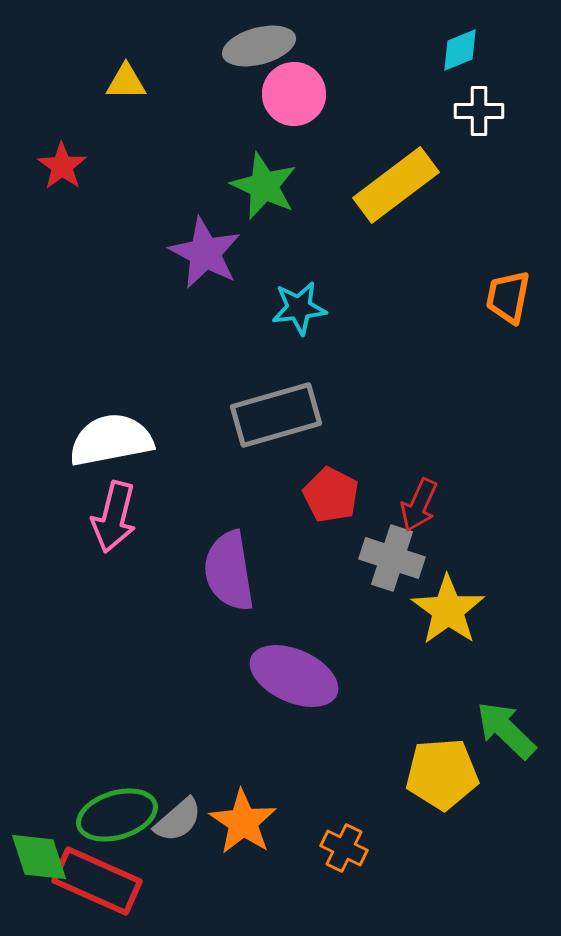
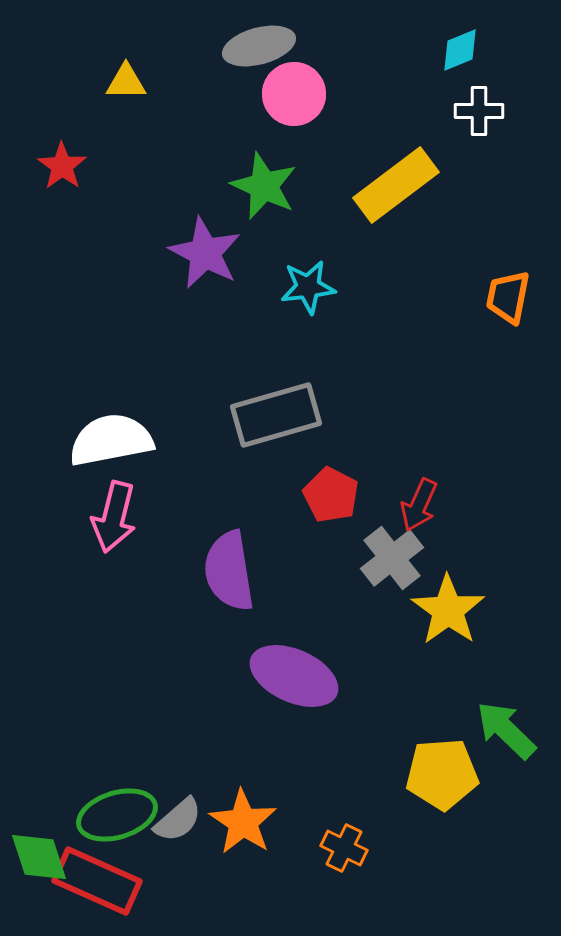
cyan star: moved 9 px right, 21 px up
gray cross: rotated 34 degrees clockwise
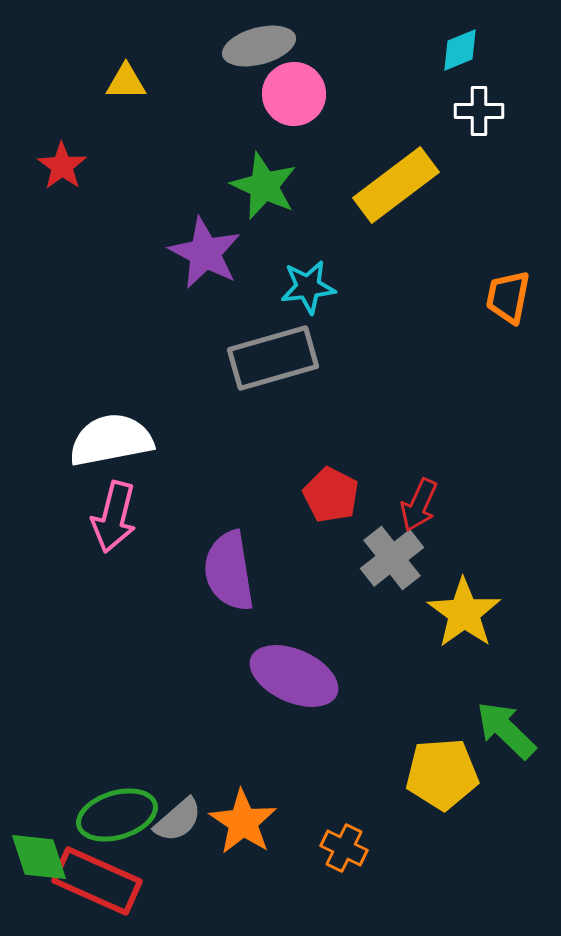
gray rectangle: moved 3 px left, 57 px up
yellow star: moved 16 px right, 3 px down
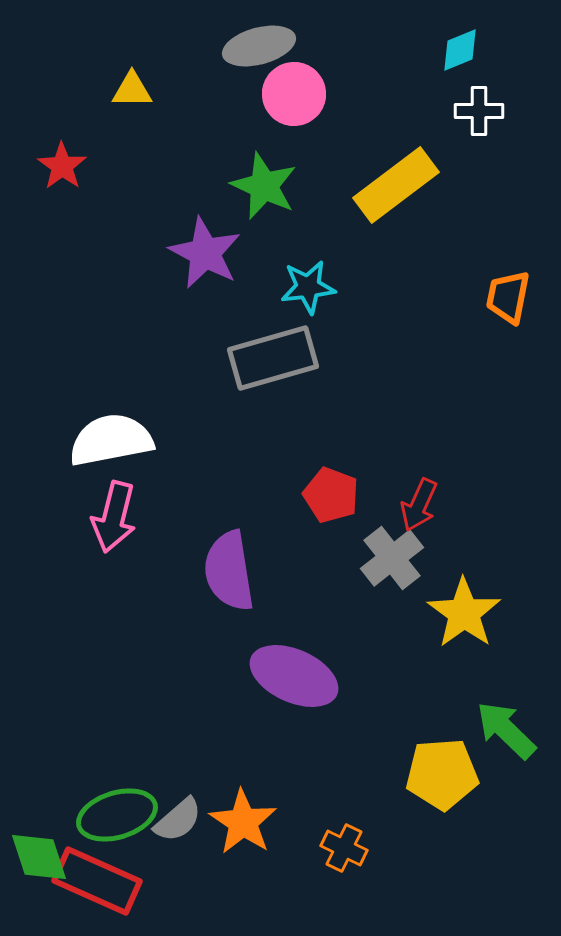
yellow triangle: moved 6 px right, 8 px down
red pentagon: rotated 6 degrees counterclockwise
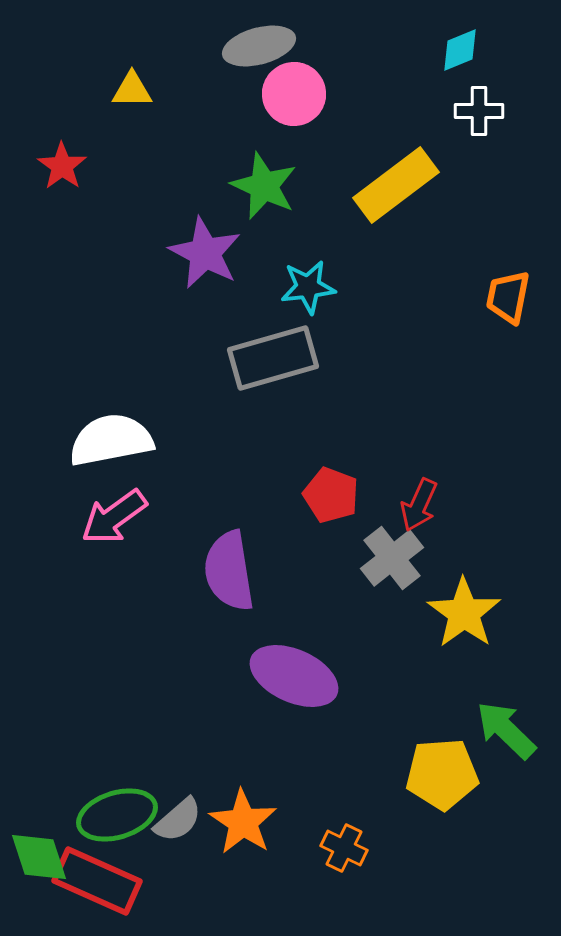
pink arrow: rotated 40 degrees clockwise
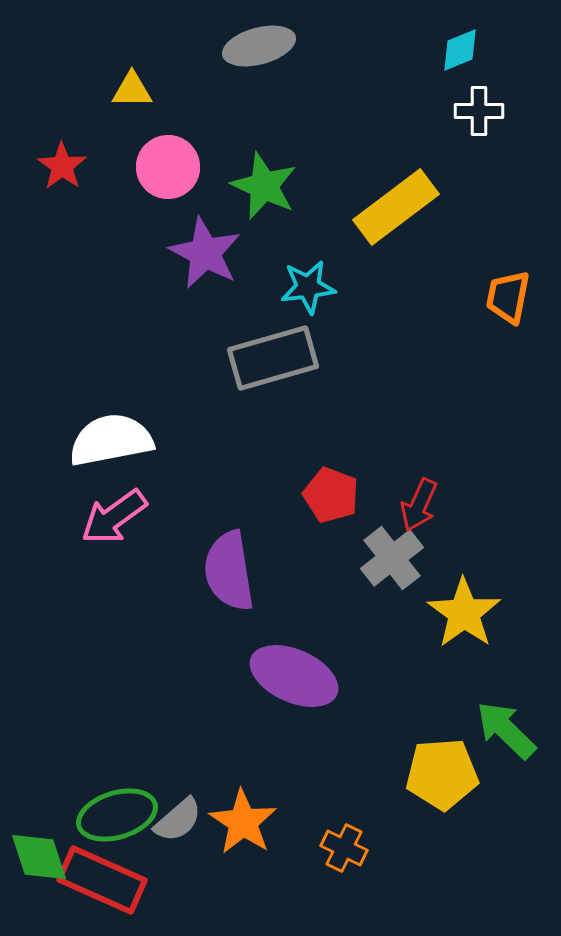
pink circle: moved 126 px left, 73 px down
yellow rectangle: moved 22 px down
red rectangle: moved 5 px right, 1 px up
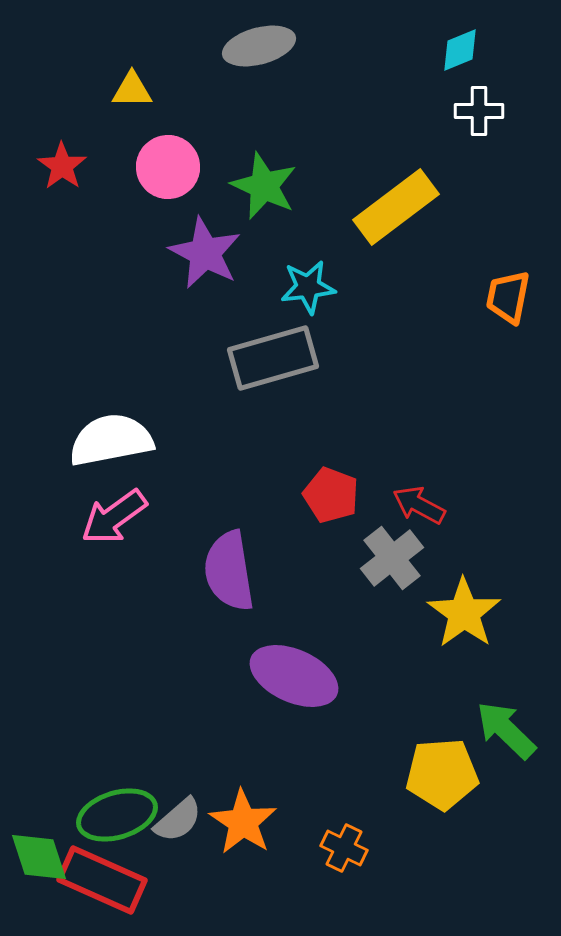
red arrow: rotated 94 degrees clockwise
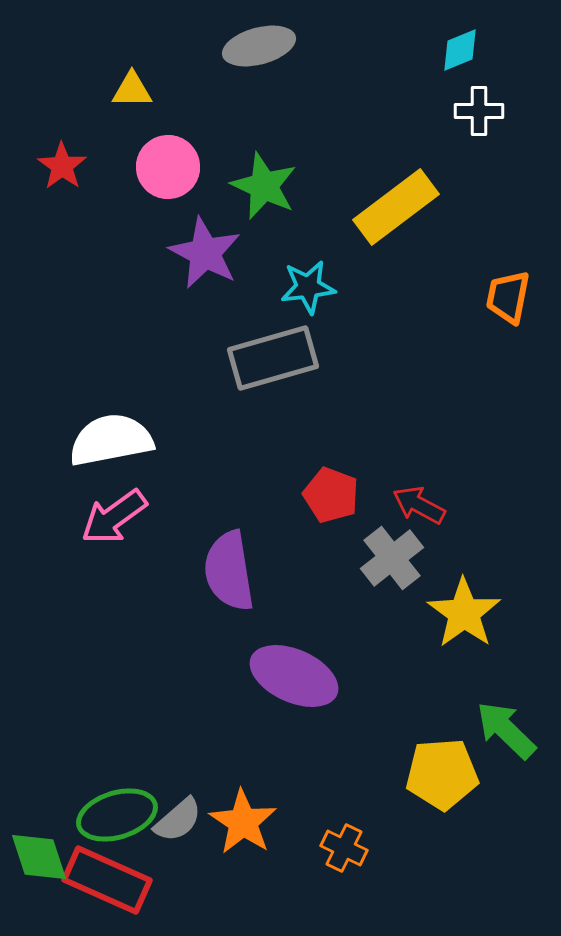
red rectangle: moved 5 px right
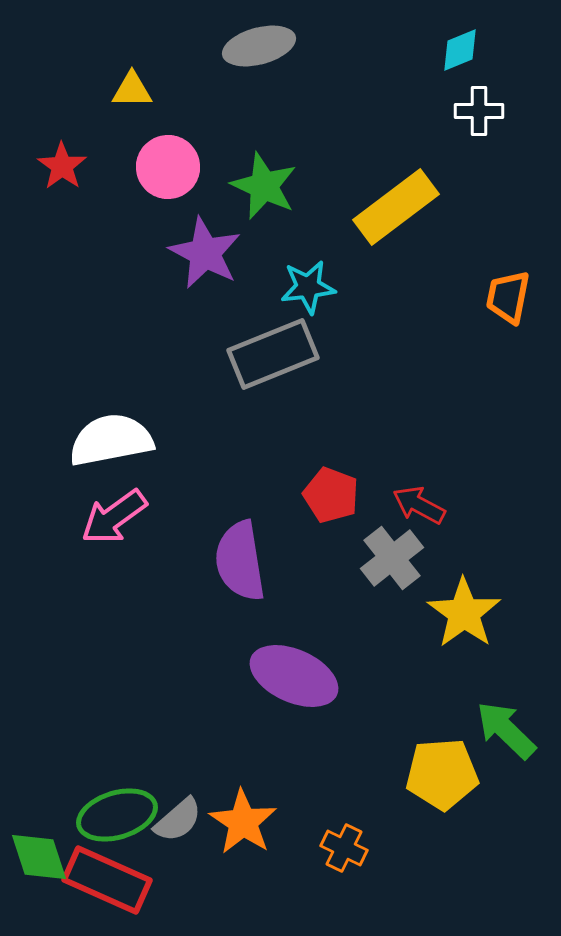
gray rectangle: moved 4 px up; rotated 6 degrees counterclockwise
purple semicircle: moved 11 px right, 10 px up
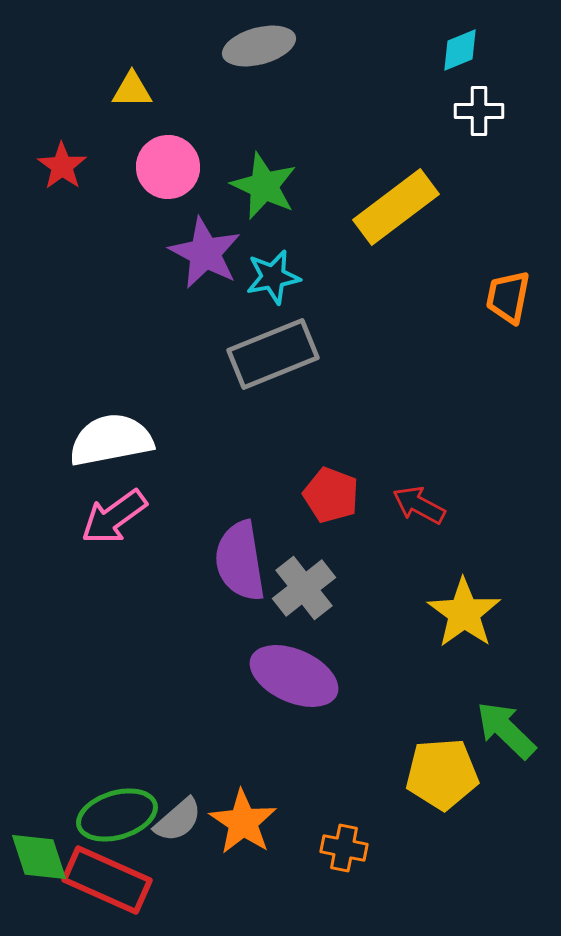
cyan star: moved 35 px left, 10 px up; rotated 4 degrees counterclockwise
gray cross: moved 88 px left, 30 px down
orange cross: rotated 15 degrees counterclockwise
